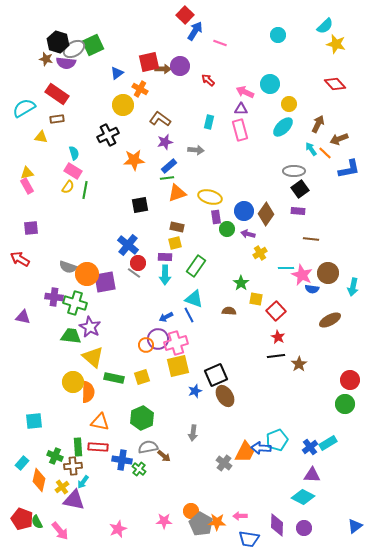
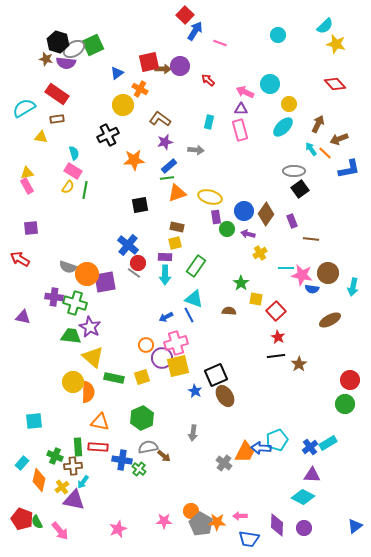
purple rectangle at (298, 211): moved 6 px left, 10 px down; rotated 64 degrees clockwise
pink star at (302, 275): rotated 15 degrees counterclockwise
purple circle at (158, 339): moved 4 px right, 19 px down
blue star at (195, 391): rotated 24 degrees counterclockwise
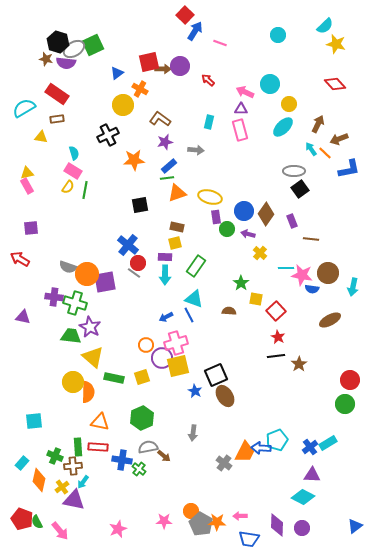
yellow cross at (260, 253): rotated 16 degrees counterclockwise
purple circle at (304, 528): moved 2 px left
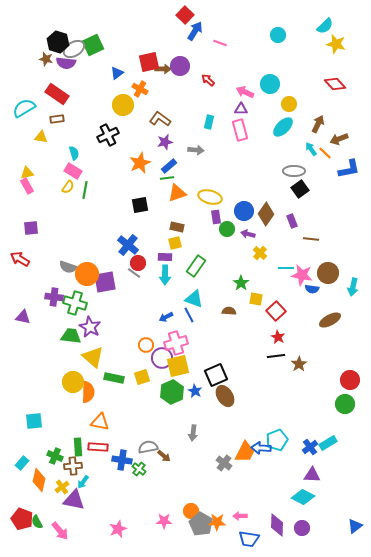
orange star at (134, 160): moved 6 px right, 3 px down; rotated 20 degrees counterclockwise
green hexagon at (142, 418): moved 30 px right, 26 px up
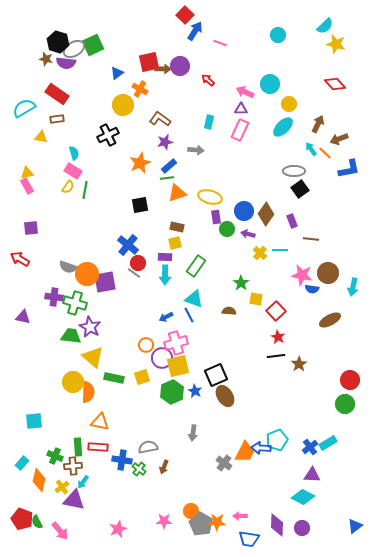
pink rectangle at (240, 130): rotated 40 degrees clockwise
cyan line at (286, 268): moved 6 px left, 18 px up
brown arrow at (164, 456): moved 11 px down; rotated 72 degrees clockwise
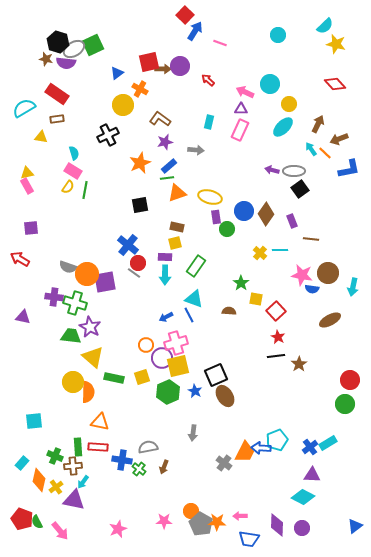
purple arrow at (248, 234): moved 24 px right, 64 px up
green hexagon at (172, 392): moved 4 px left
yellow cross at (62, 487): moved 6 px left
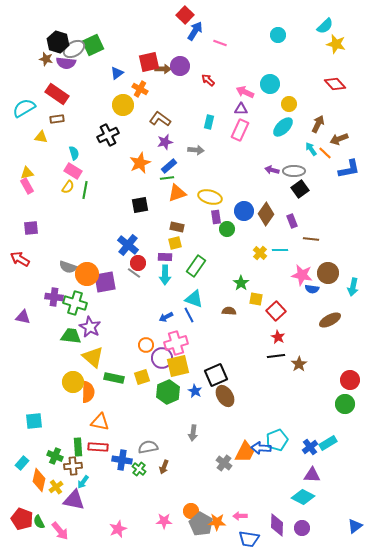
green semicircle at (37, 522): moved 2 px right
